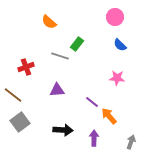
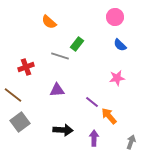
pink star: rotated 14 degrees counterclockwise
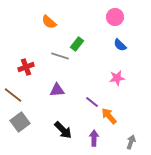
black arrow: rotated 42 degrees clockwise
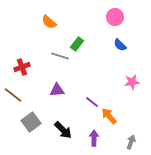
red cross: moved 4 px left
pink star: moved 15 px right, 4 px down
gray square: moved 11 px right
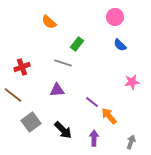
gray line: moved 3 px right, 7 px down
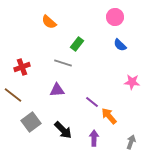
pink star: rotated 14 degrees clockwise
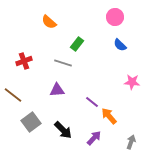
red cross: moved 2 px right, 6 px up
purple arrow: rotated 42 degrees clockwise
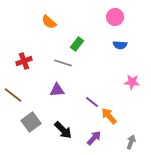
blue semicircle: rotated 40 degrees counterclockwise
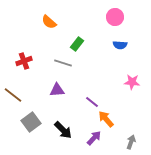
orange arrow: moved 3 px left, 3 px down
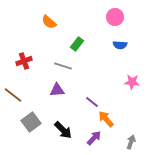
gray line: moved 3 px down
